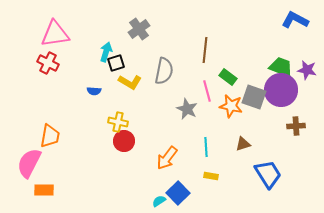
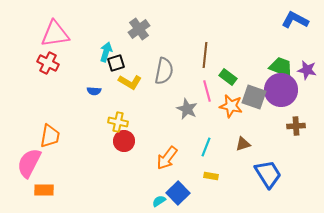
brown line: moved 5 px down
cyan line: rotated 24 degrees clockwise
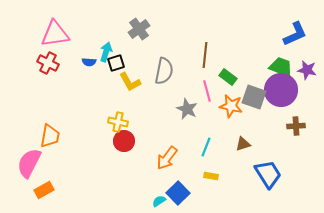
blue L-shape: moved 14 px down; rotated 128 degrees clockwise
yellow L-shape: rotated 30 degrees clockwise
blue semicircle: moved 5 px left, 29 px up
orange rectangle: rotated 30 degrees counterclockwise
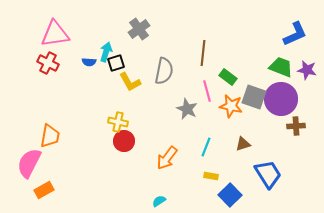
brown line: moved 2 px left, 2 px up
purple circle: moved 9 px down
blue square: moved 52 px right, 2 px down
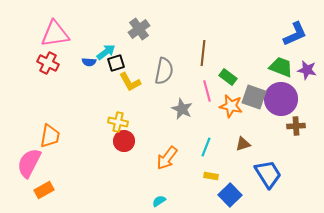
cyan arrow: rotated 36 degrees clockwise
gray star: moved 5 px left
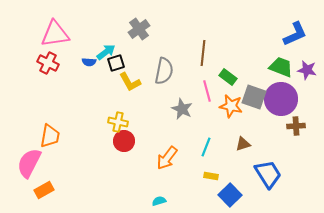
cyan semicircle: rotated 16 degrees clockwise
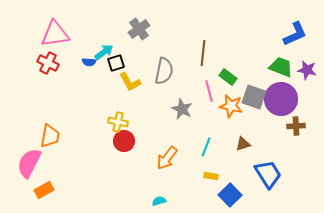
cyan arrow: moved 2 px left
pink line: moved 2 px right
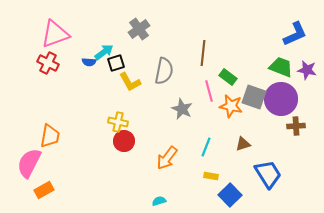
pink triangle: rotated 12 degrees counterclockwise
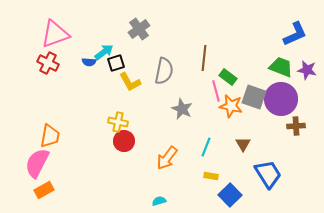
brown line: moved 1 px right, 5 px down
pink line: moved 7 px right
brown triangle: rotated 42 degrees counterclockwise
pink semicircle: moved 8 px right
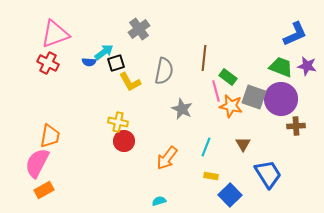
purple star: moved 4 px up
